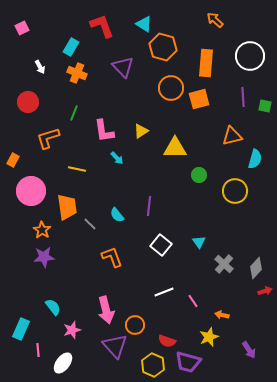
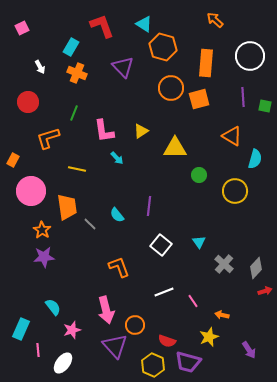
orange triangle at (232, 136): rotated 45 degrees clockwise
orange L-shape at (112, 257): moved 7 px right, 10 px down
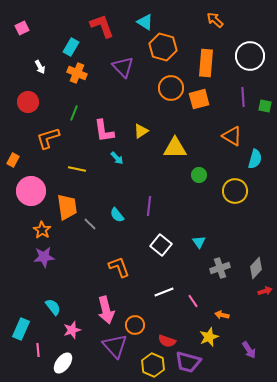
cyan triangle at (144, 24): moved 1 px right, 2 px up
gray cross at (224, 264): moved 4 px left, 4 px down; rotated 30 degrees clockwise
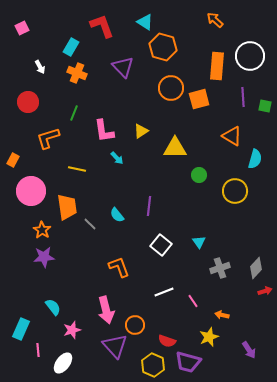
orange rectangle at (206, 63): moved 11 px right, 3 px down
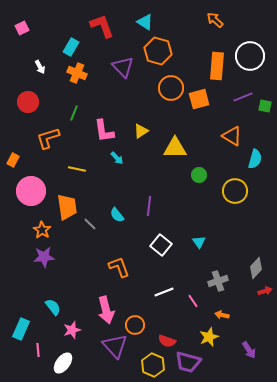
orange hexagon at (163, 47): moved 5 px left, 4 px down
purple line at (243, 97): rotated 72 degrees clockwise
gray cross at (220, 268): moved 2 px left, 13 px down
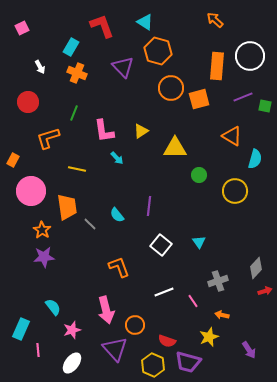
purple triangle at (115, 346): moved 3 px down
white ellipse at (63, 363): moved 9 px right
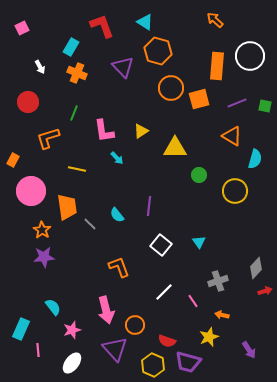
purple line at (243, 97): moved 6 px left, 6 px down
white line at (164, 292): rotated 24 degrees counterclockwise
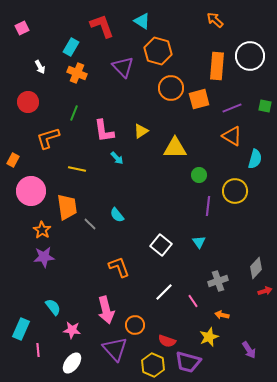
cyan triangle at (145, 22): moved 3 px left, 1 px up
purple line at (237, 103): moved 5 px left, 5 px down
purple line at (149, 206): moved 59 px right
pink star at (72, 330): rotated 24 degrees clockwise
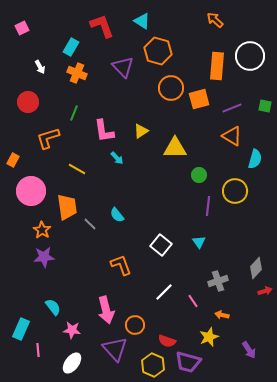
yellow line at (77, 169): rotated 18 degrees clockwise
orange L-shape at (119, 267): moved 2 px right, 2 px up
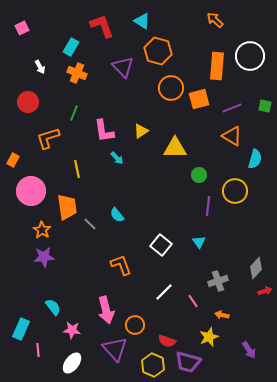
yellow line at (77, 169): rotated 48 degrees clockwise
